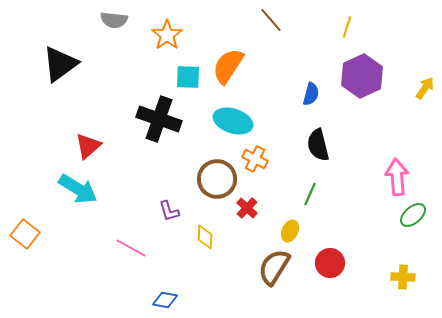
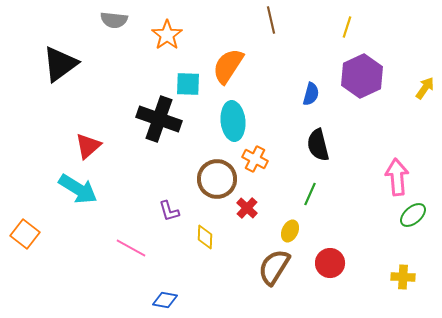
brown line: rotated 28 degrees clockwise
cyan square: moved 7 px down
cyan ellipse: rotated 66 degrees clockwise
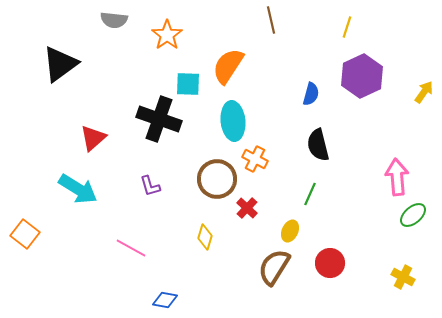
yellow arrow: moved 1 px left, 4 px down
red triangle: moved 5 px right, 8 px up
purple L-shape: moved 19 px left, 25 px up
yellow diamond: rotated 15 degrees clockwise
yellow cross: rotated 25 degrees clockwise
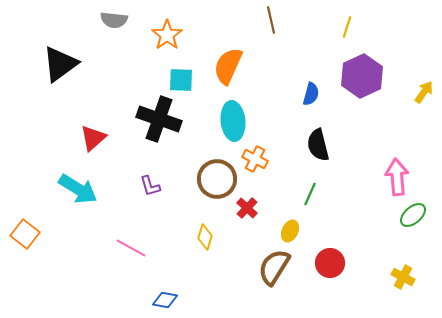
orange semicircle: rotated 9 degrees counterclockwise
cyan square: moved 7 px left, 4 px up
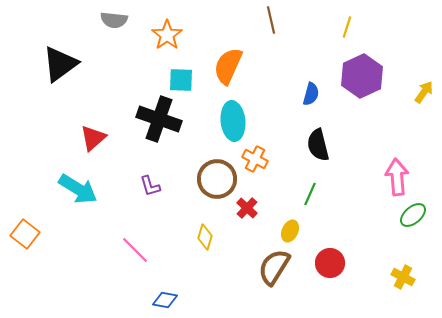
pink line: moved 4 px right, 2 px down; rotated 16 degrees clockwise
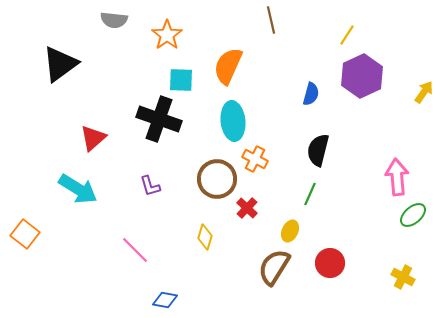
yellow line: moved 8 px down; rotated 15 degrees clockwise
black semicircle: moved 5 px down; rotated 28 degrees clockwise
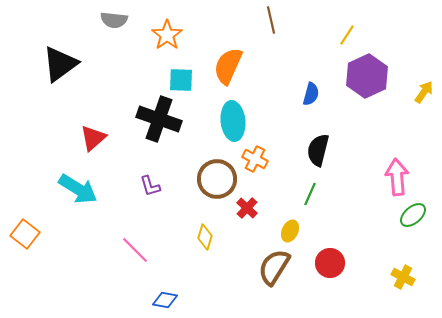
purple hexagon: moved 5 px right
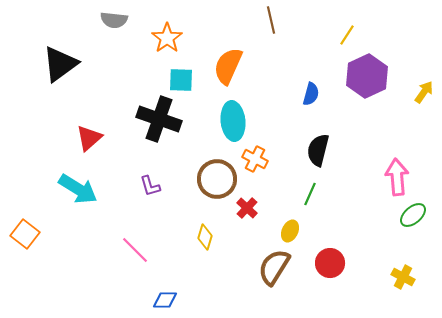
orange star: moved 3 px down
red triangle: moved 4 px left
blue diamond: rotated 10 degrees counterclockwise
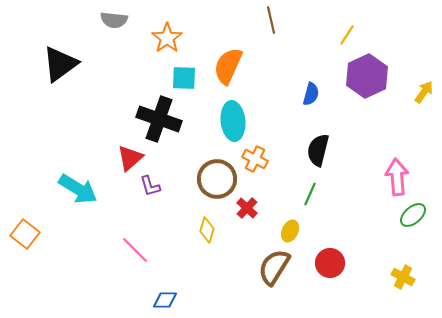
cyan square: moved 3 px right, 2 px up
red triangle: moved 41 px right, 20 px down
yellow diamond: moved 2 px right, 7 px up
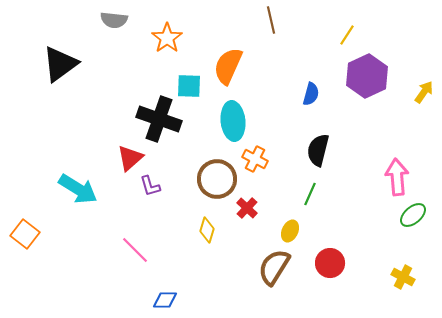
cyan square: moved 5 px right, 8 px down
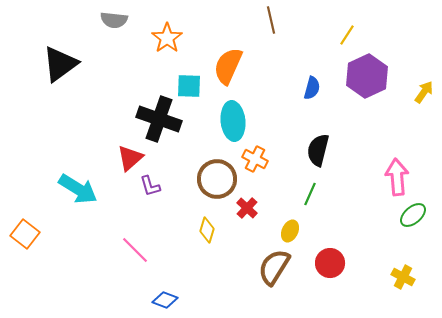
blue semicircle: moved 1 px right, 6 px up
blue diamond: rotated 20 degrees clockwise
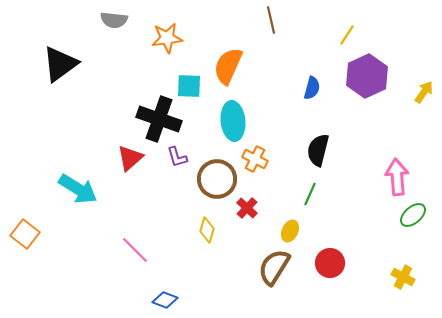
orange star: rotated 28 degrees clockwise
purple L-shape: moved 27 px right, 29 px up
